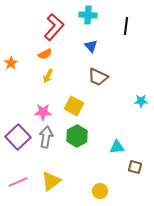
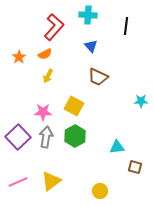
orange star: moved 8 px right, 6 px up
green hexagon: moved 2 px left
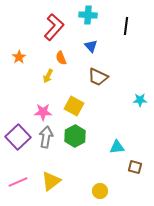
orange semicircle: moved 16 px right, 4 px down; rotated 96 degrees clockwise
cyan star: moved 1 px left, 1 px up
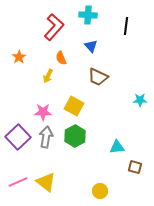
yellow triangle: moved 5 px left, 1 px down; rotated 45 degrees counterclockwise
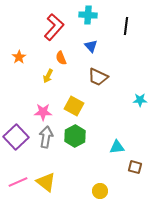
purple square: moved 2 px left
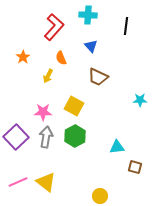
orange star: moved 4 px right
yellow circle: moved 5 px down
